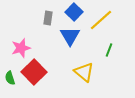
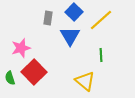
green line: moved 8 px left, 5 px down; rotated 24 degrees counterclockwise
yellow triangle: moved 1 px right, 9 px down
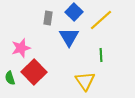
blue triangle: moved 1 px left, 1 px down
yellow triangle: rotated 15 degrees clockwise
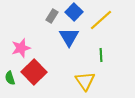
gray rectangle: moved 4 px right, 2 px up; rotated 24 degrees clockwise
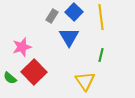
yellow line: moved 3 px up; rotated 55 degrees counterclockwise
pink star: moved 1 px right, 1 px up
green line: rotated 16 degrees clockwise
green semicircle: rotated 32 degrees counterclockwise
